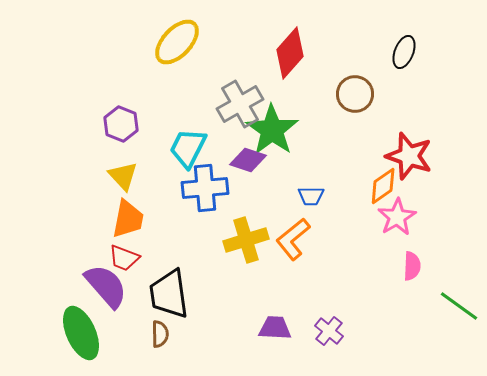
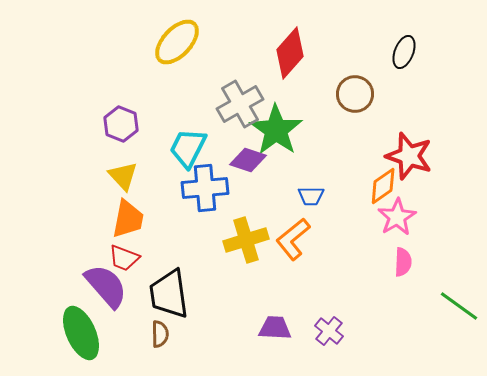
green star: moved 4 px right
pink semicircle: moved 9 px left, 4 px up
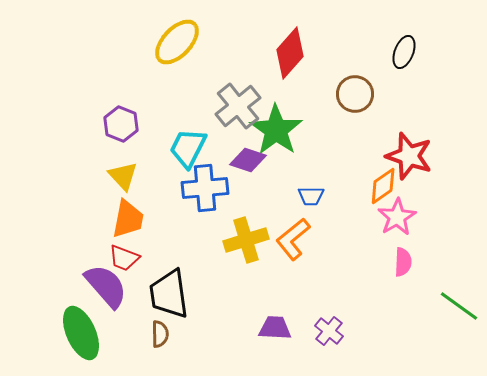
gray cross: moved 2 px left, 2 px down; rotated 9 degrees counterclockwise
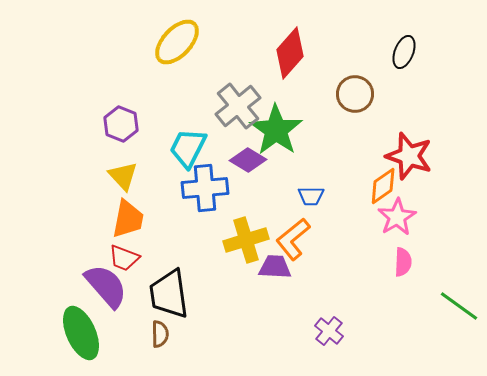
purple diamond: rotated 12 degrees clockwise
purple trapezoid: moved 61 px up
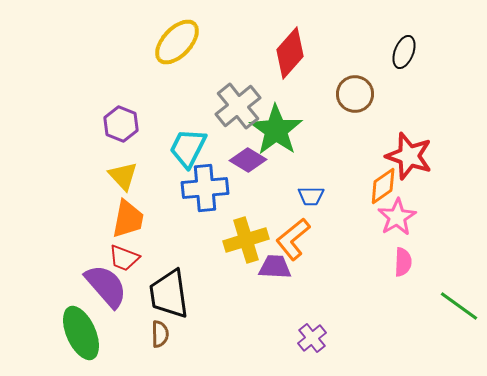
purple cross: moved 17 px left, 7 px down; rotated 12 degrees clockwise
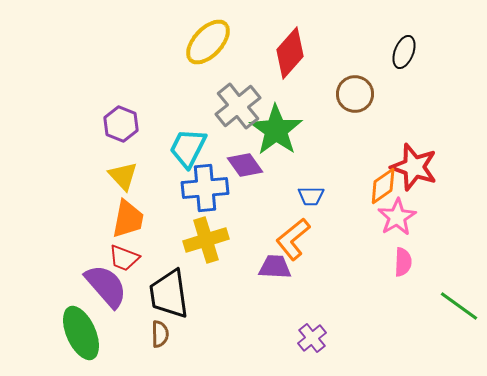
yellow ellipse: moved 31 px right
red star: moved 5 px right, 11 px down
purple diamond: moved 3 px left, 5 px down; rotated 24 degrees clockwise
yellow cross: moved 40 px left
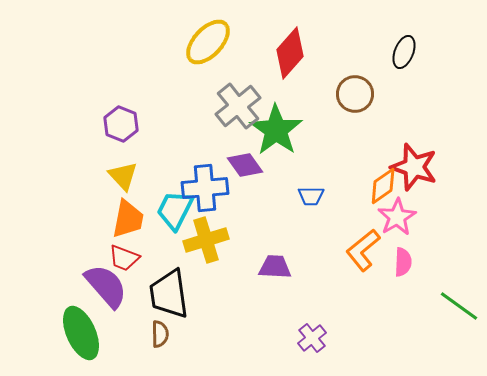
cyan trapezoid: moved 13 px left, 62 px down
orange L-shape: moved 70 px right, 11 px down
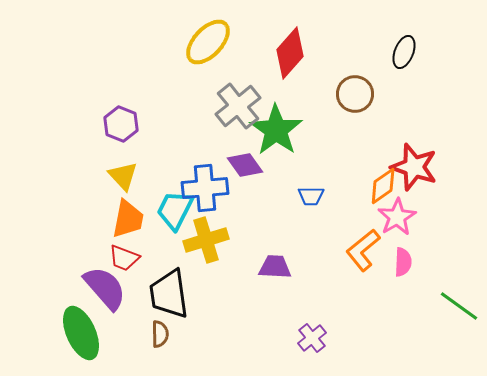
purple semicircle: moved 1 px left, 2 px down
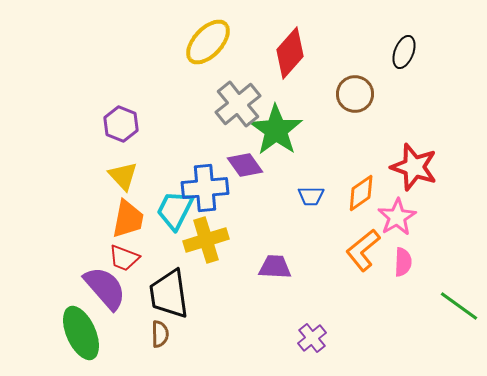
gray cross: moved 2 px up
orange diamond: moved 22 px left, 7 px down
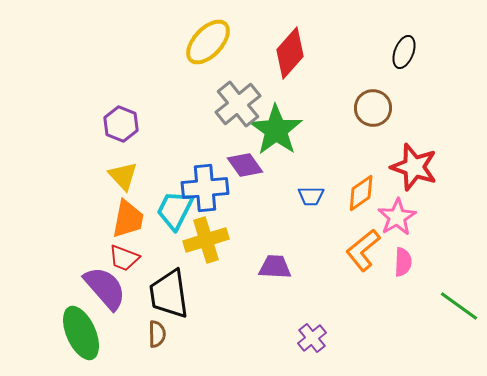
brown circle: moved 18 px right, 14 px down
brown semicircle: moved 3 px left
